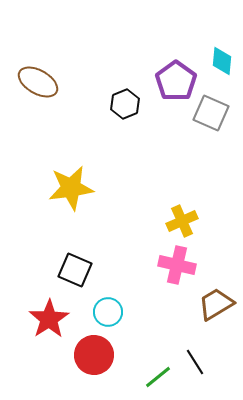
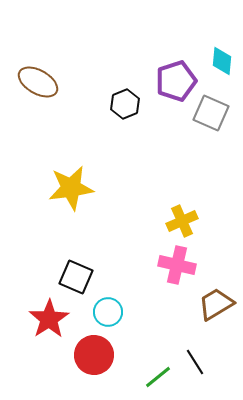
purple pentagon: rotated 18 degrees clockwise
black square: moved 1 px right, 7 px down
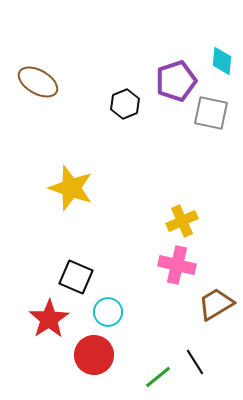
gray square: rotated 12 degrees counterclockwise
yellow star: rotated 27 degrees clockwise
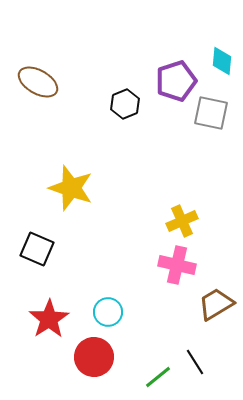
black square: moved 39 px left, 28 px up
red circle: moved 2 px down
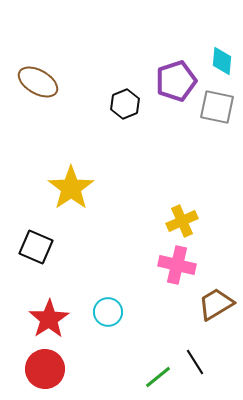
gray square: moved 6 px right, 6 px up
yellow star: rotated 18 degrees clockwise
black square: moved 1 px left, 2 px up
red circle: moved 49 px left, 12 px down
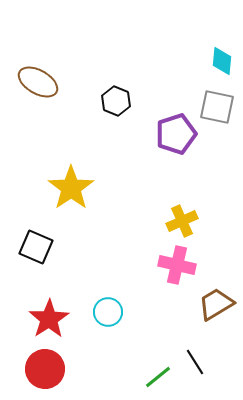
purple pentagon: moved 53 px down
black hexagon: moved 9 px left, 3 px up; rotated 16 degrees counterclockwise
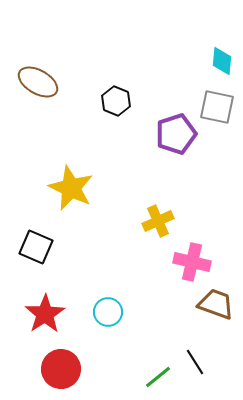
yellow star: rotated 12 degrees counterclockwise
yellow cross: moved 24 px left
pink cross: moved 15 px right, 3 px up
brown trapezoid: rotated 51 degrees clockwise
red star: moved 4 px left, 5 px up
red circle: moved 16 px right
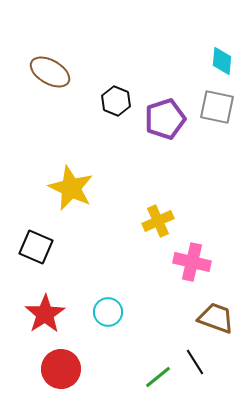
brown ellipse: moved 12 px right, 10 px up
purple pentagon: moved 11 px left, 15 px up
brown trapezoid: moved 14 px down
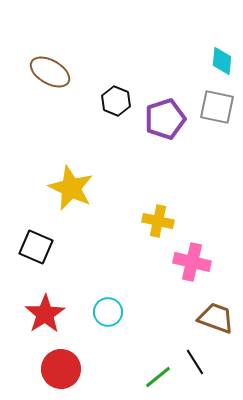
yellow cross: rotated 36 degrees clockwise
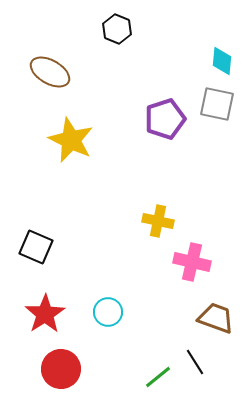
black hexagon: moved 1 px right, 72 px up
gray square: moved 3 px up
yellow star: moved 48 px up
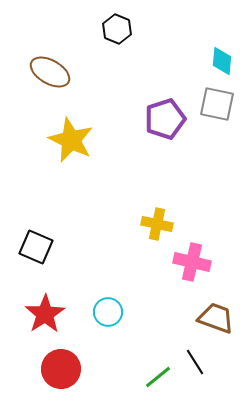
yellow cross: moved 1 px left, 3 px down
